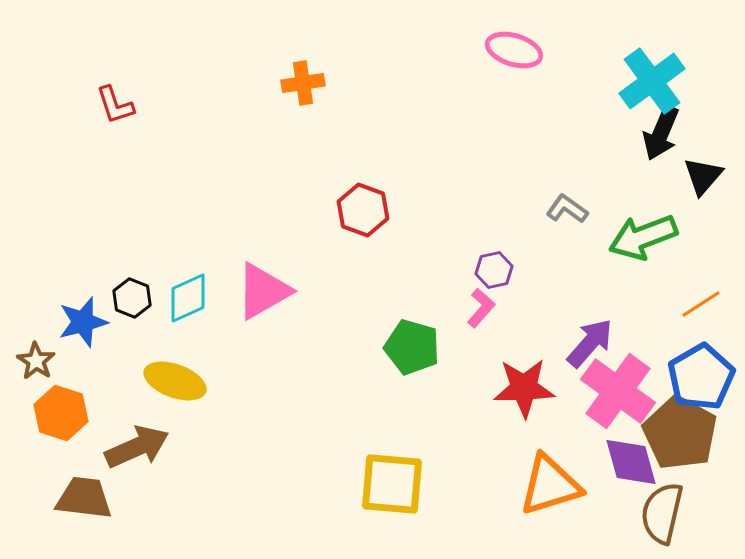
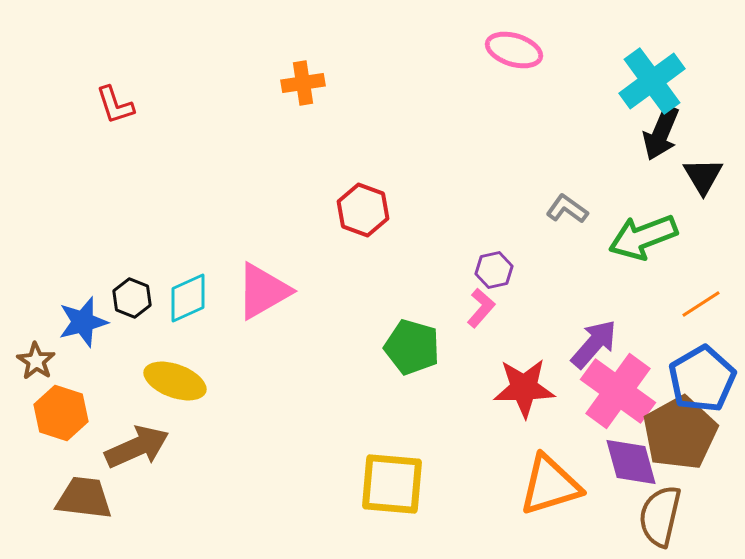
black triangle: rotated 12 degrees counterclockwise
purple arrow: moved 4 px right, 1 px down
blue pentagon: moved 1 px right, 2 px down
brown pentagon: rotated 14 degrees clockwise
brown semicircle: moved 2 px left, 3 px down
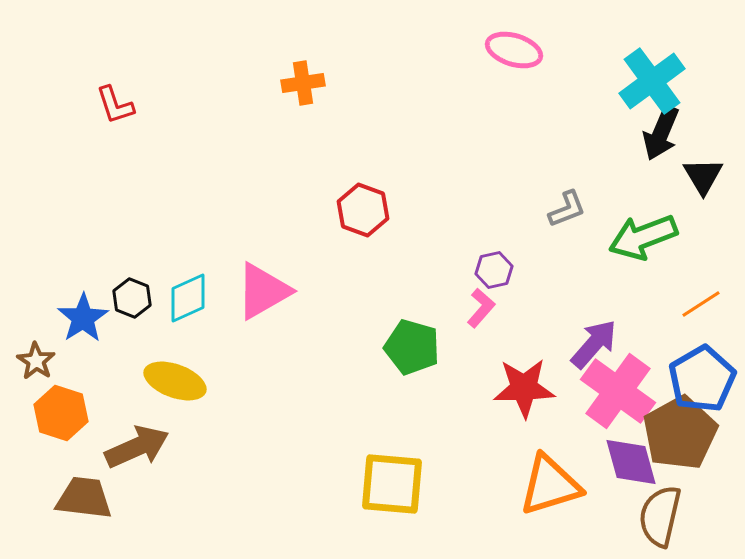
gray L-shape: rotated 123 degrees clockwise
blue star: moved 4 px up; rotated 18 degrees counterclockwise
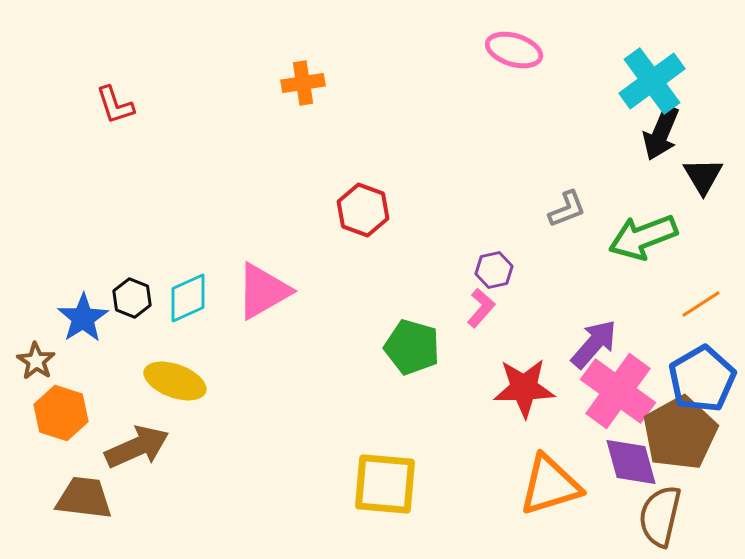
yellow square: moved 7 px left
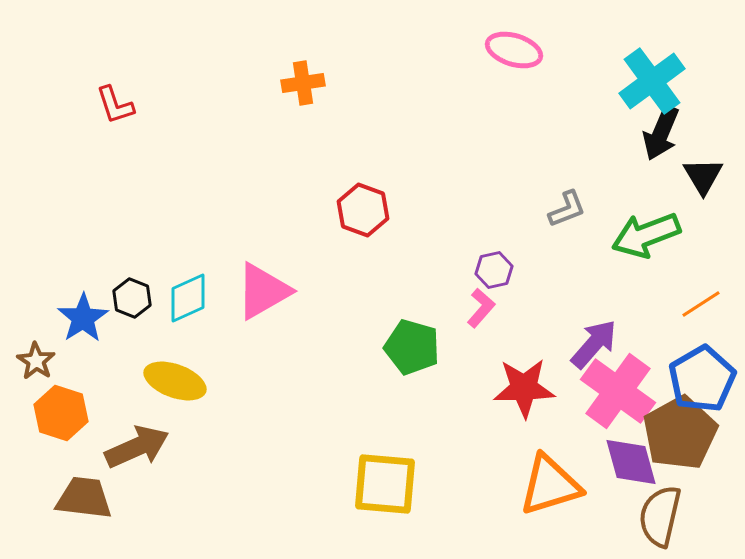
green arrow: moved 3 px right, 2 px up
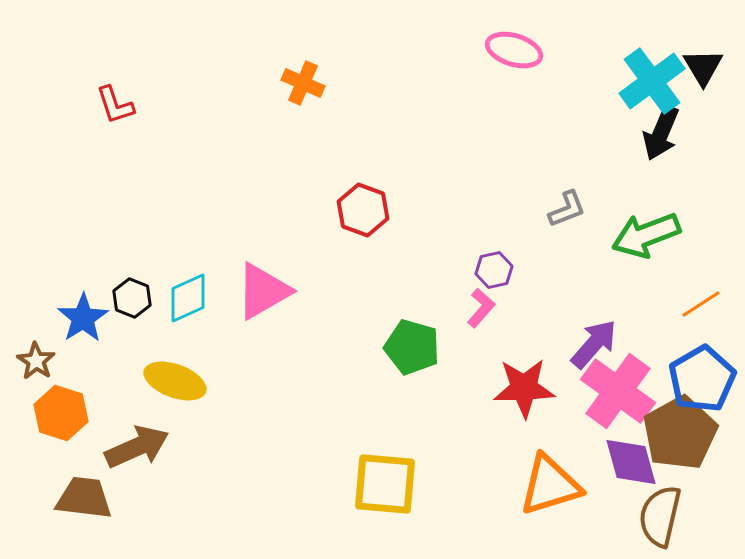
orange cross: rotated 33 degrees clockwise
black triangle: moved 109 px up
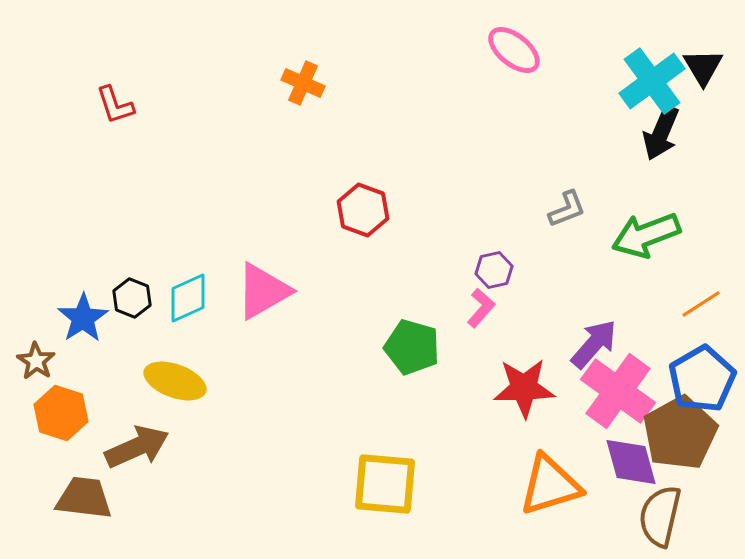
pink ellipse: rotated 22 degrees clockwise
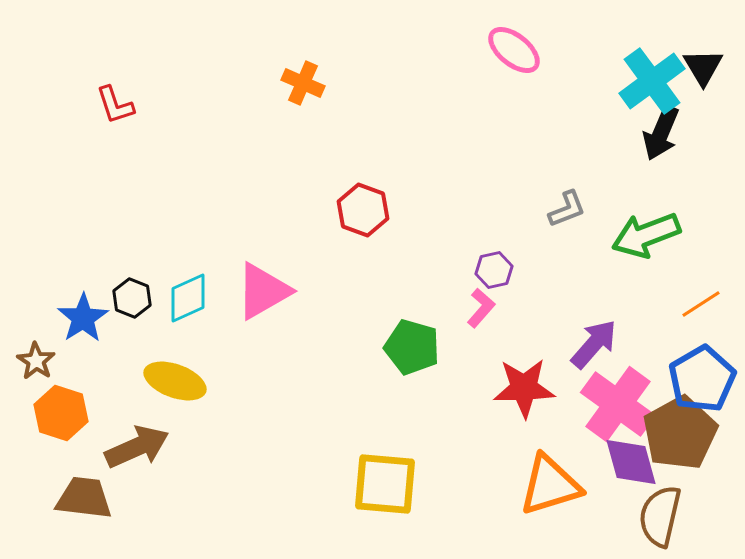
pink cross: moved 13 px down
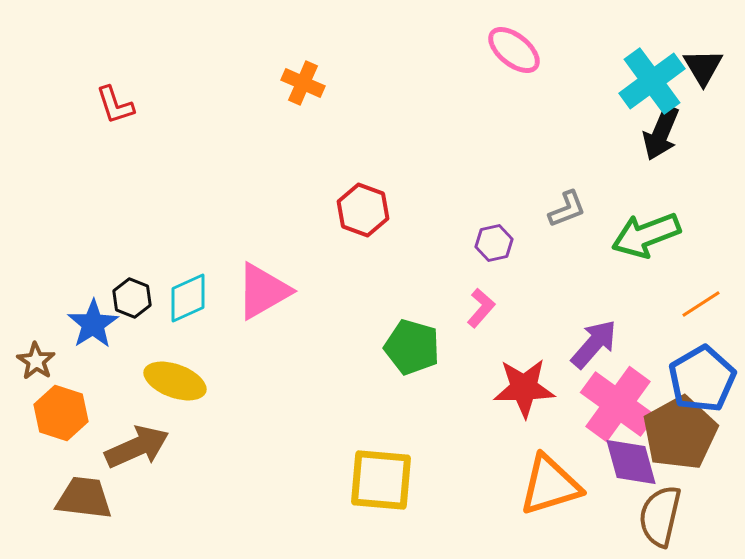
purple hexagon: moved 27 px up
blue star: moved 10 px right, 6 px down
yellow square: moved 4 px left, 4 px up
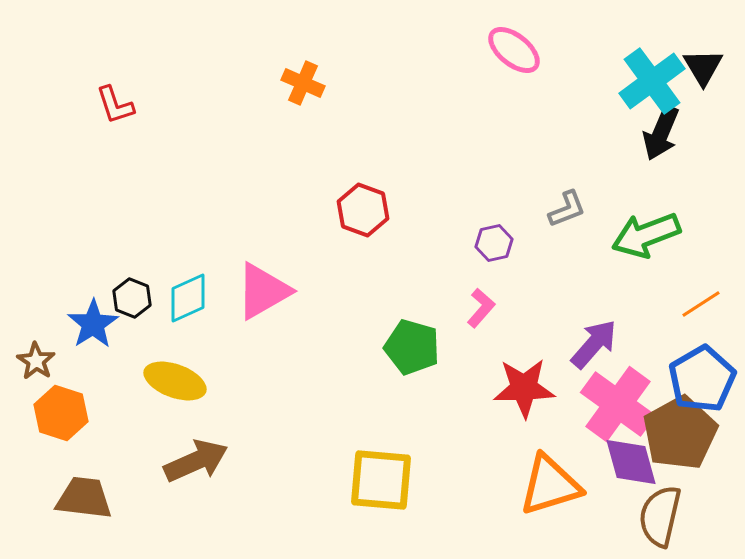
brown arrow: moved 59 px right, 14 px down
